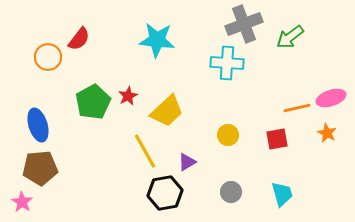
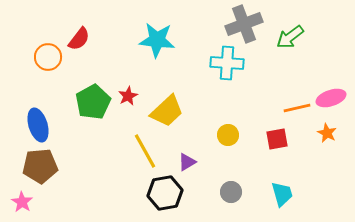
brown pentagon: moved 2 px up
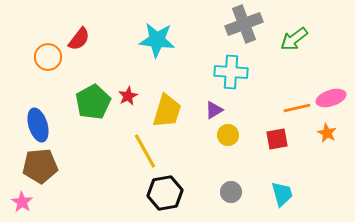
green arrow: moved 4 px right, 2 px down
cyan cross: moved 4 px right, 9 px down
yellow trapezoid: rotated 30 degrees counterclockwise
purple triangle: moved 27 px right, 52 px up
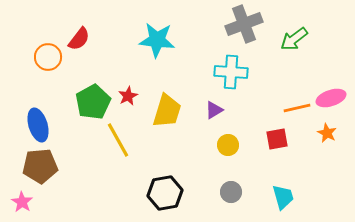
yellow circle: moved 10 px down
yellow line: moved 27 px left, 11 px up
cyan trapezoid: moved 1 px right, 3 px down
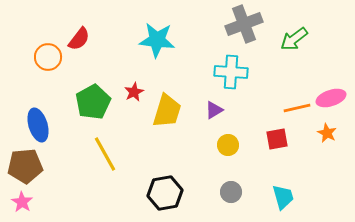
red star: moved 6 px right, 4 px up
yellow line: moved 13 px left, 14 px down
brown pentagon: moved 15 px left
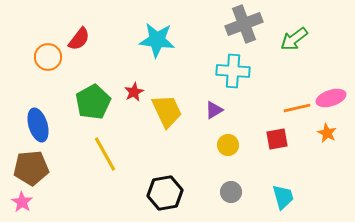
cyan cross: moved 2 px right, 1 px up
yellow trapezoid: rotated 42 degrees counterclockwise
brown pentagon: moved 6 px right, 2 px down
